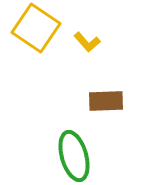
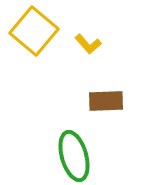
yellow square: moved 2 px left, 3 px down; rotated 6 degrees clockwise
yellow L-shape: moved 1 px right, 2 px down
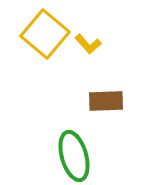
yellow square: moved 11 px right, 3 px down
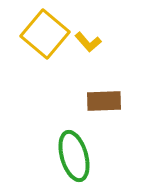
yellow L-shape: moved 2 px up
brown rectangle: moved 2 px left
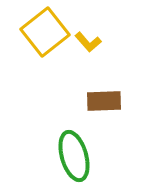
yellow square: moved 2 px up; rotated 12 degrees clockwise
